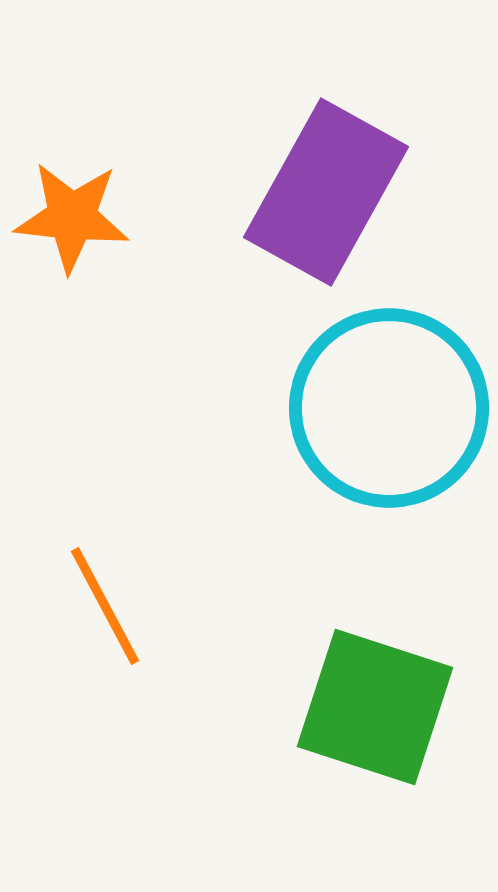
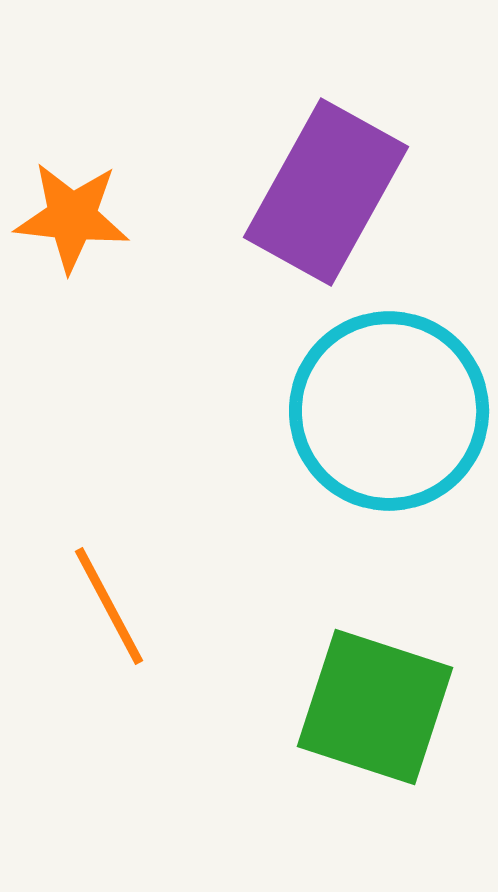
cyan circle: moved 3 px down
orange line: moved 4 px right
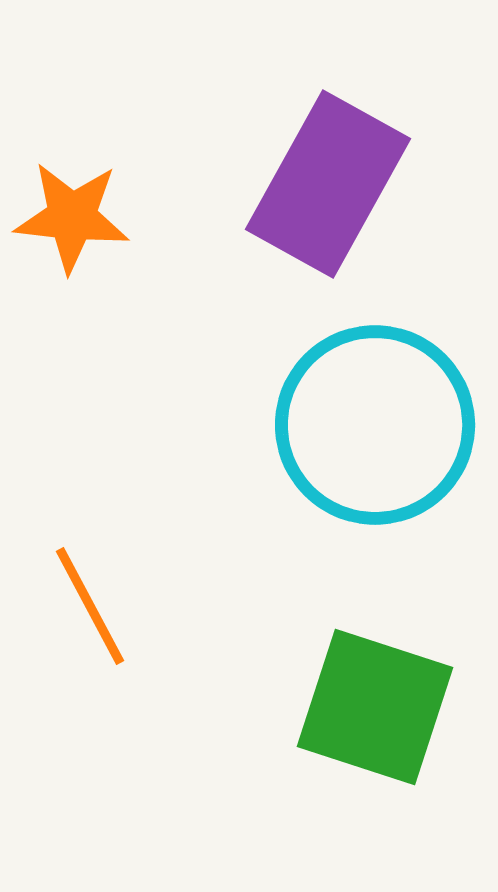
purple rectangle: moved 2 px right, 8 px up
cyan circle: moved 14 px left, 14 px down
orange line: moved 19 px left
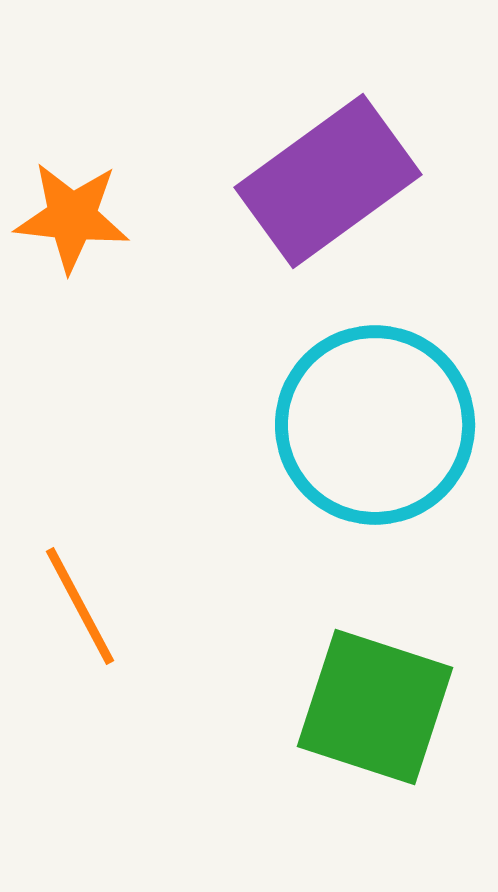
purple rectangle: moved 3 px up; rotated 25 degrees clockwise
orange line: moved 10 px left
